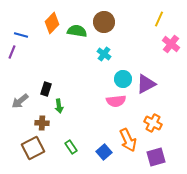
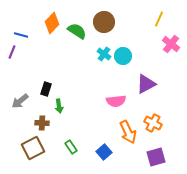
green semicircle: rotated 24 degrees clockwise
cyan circle: moved 23 px up
orange arrow: moved 8 px up
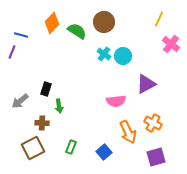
green rectangle: rotated 56 degrees clockwise
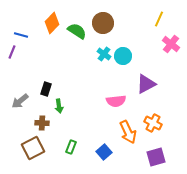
brown circle: moved 1 px left, 1 px down
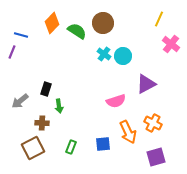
pink semicircle: rotated 12 degrees counterclockwise
blue square: moved 1 px left, 8 px up; rotated 35 degrees clockwise
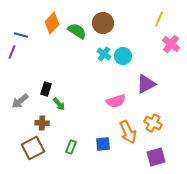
green arrow: moved 2 px up; rotated 32 degrees counterclockwise
